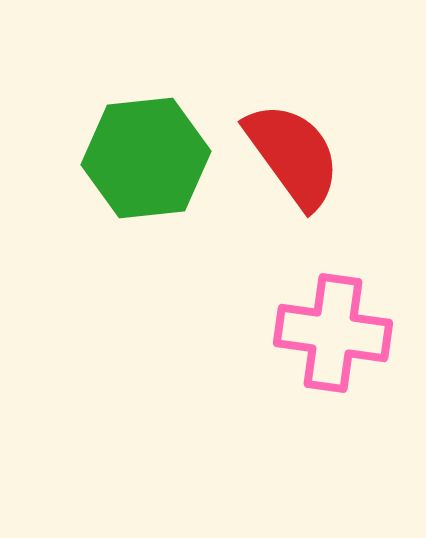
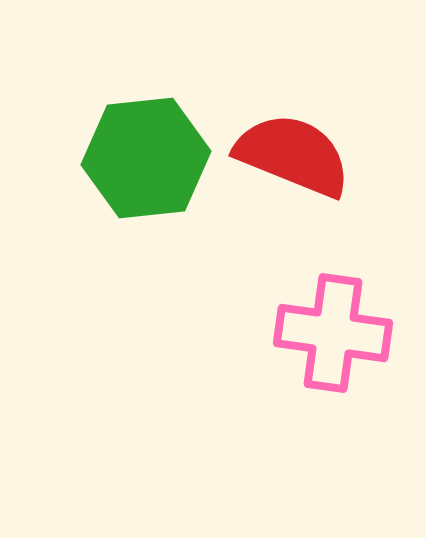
red semicircle: rotated 32 degrees counterclockwise
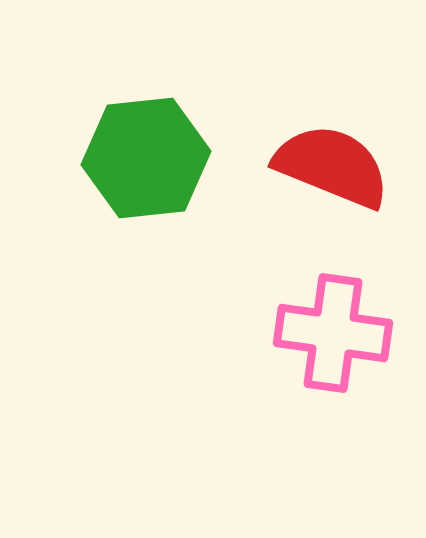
red semicircle: moved 39 px right, 11 px down
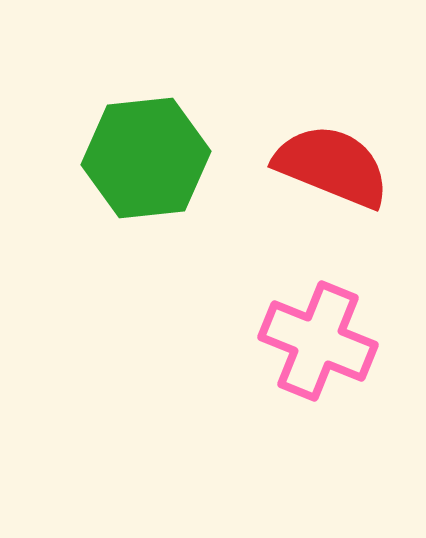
pink cross: moved 15 px left, 8 px down; rotated 14 degrees clockwise
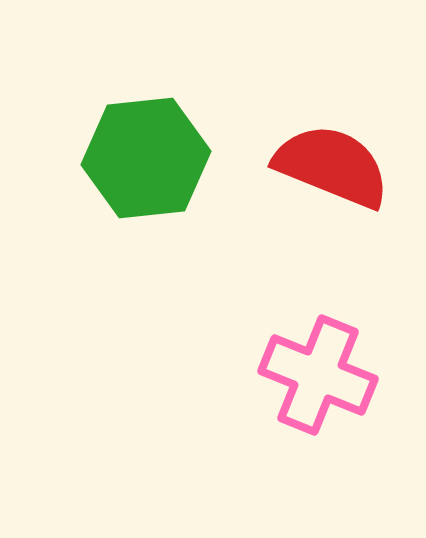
pink cross: moved 34 px down
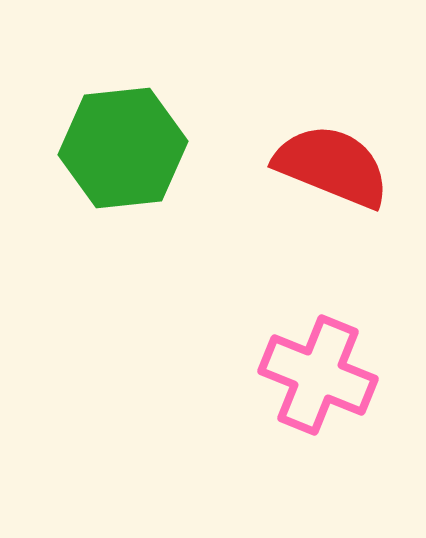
green hexagon: moved 23 px left, 10 px up
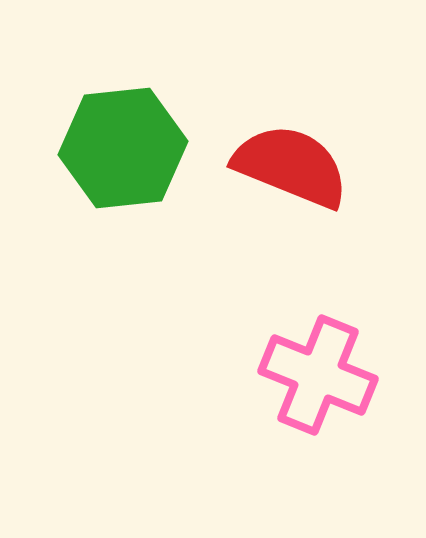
red semicircle: moved 41 px left
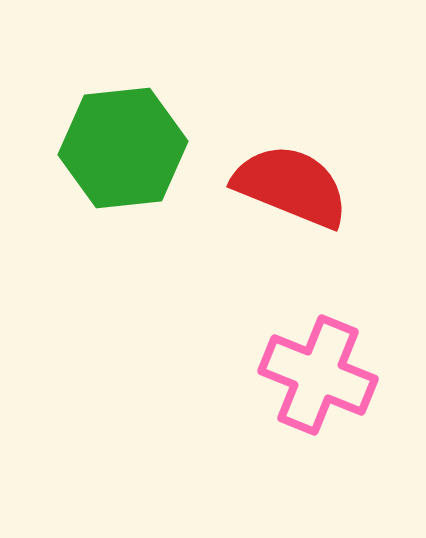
red semicircle: moved 20 px down
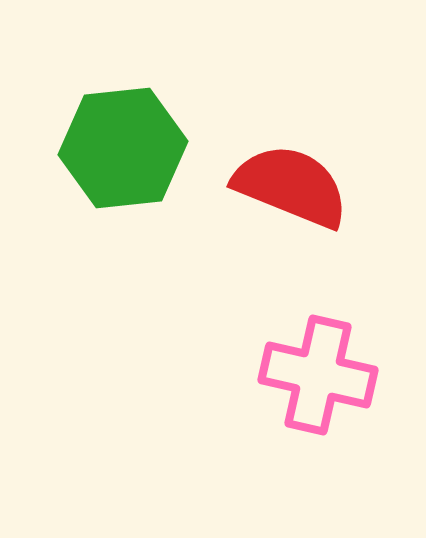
pink cross: rotated 9 degrees counterclockwise
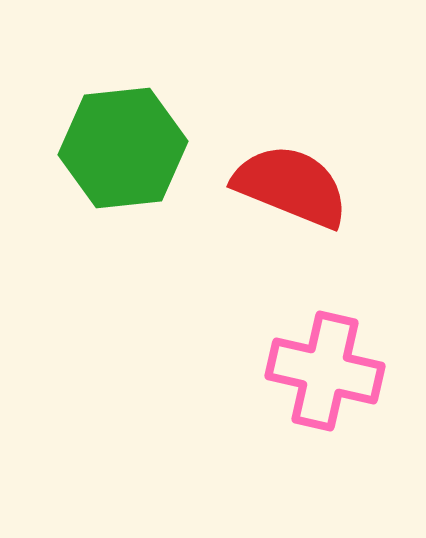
pink cross: moved 7 px right, 4 px up
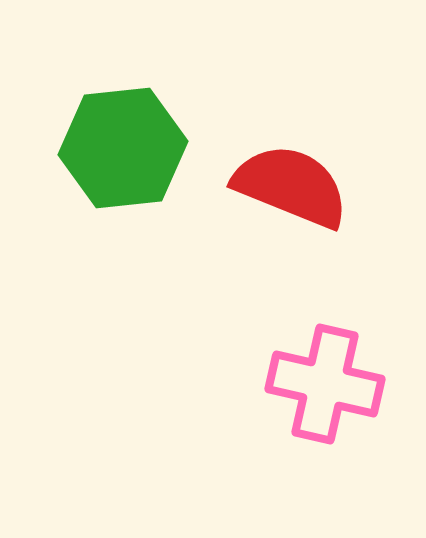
pink cross: moved 13 px down
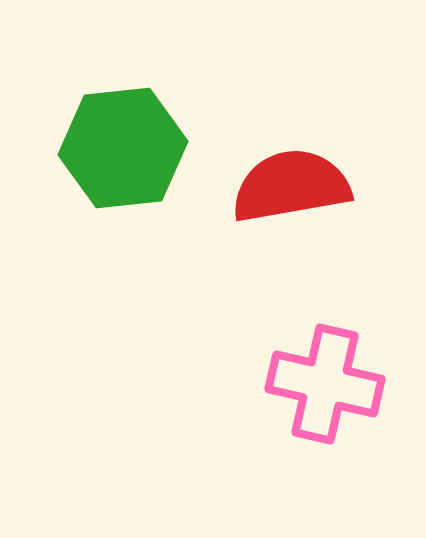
red semicircle: rotated 32 degrees counterclockwise
